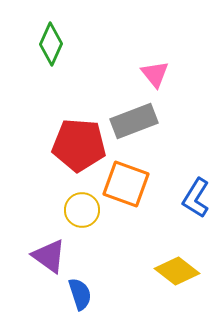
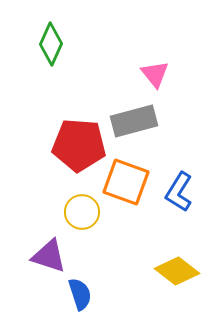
gray rectangle: rotated 6 degrees clockwise
orange square: moved 2 px up
blue L-shape: moved 17 px left, 6 px up
yellow circle: moved 2 px down
purple triangle: rotated 18 degrees counterclockwise
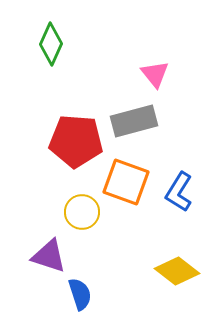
red pentagon: moved 3 px left, 4 px up
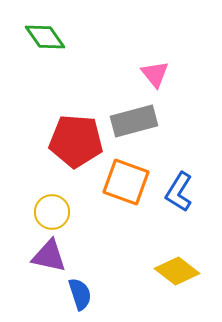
green diamond: moved 6 px left, 7 px up; rotated 60 degrees counterclockwise
yellow circle: moved 30 px left
purple triangle: rotated 6 degrees counterclockwise
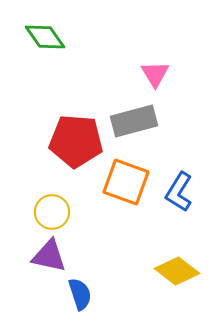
pink triangle: rotated 8 degrees clockwise
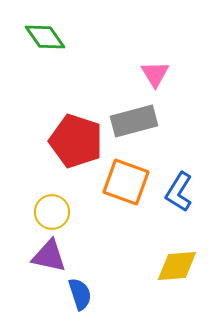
red pentagon: rotated 14 degrees clockwise
yellow diamond: moved 5 px up; rotated 42 degrees counterclockwise
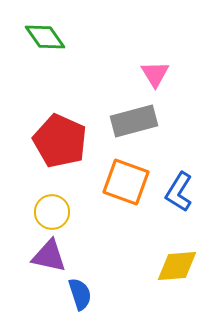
red pentagon: moved 16 px left; rotated 6 degrees clockwise
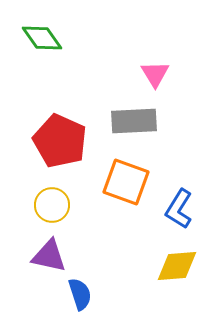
green diamond: moved 3 px left, 1 px down
gray rectangle: rotated 12 degrees clockwise
blue L-shape: moved 17 px down
yellow circle: moved 7 px up
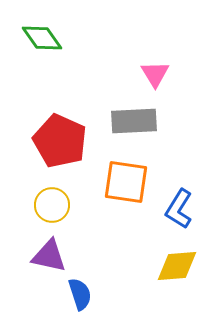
orange square: rotated 12 degrees counterclockwise
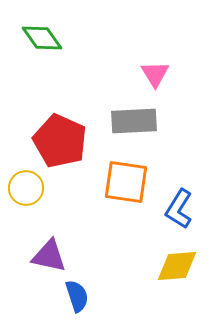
yellow circle: moved 26 px left, 17 px up
blue semicircle: moved 3 px left, 2 px down
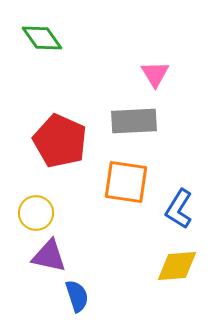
yellow circle: moved 10 px right, 25 px down
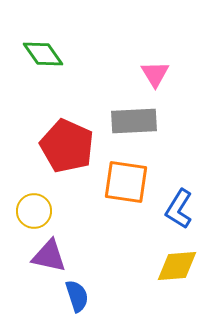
green diamond: moved 1 px right, 16 px down
red pentagon: moved 7 px right, 5 px down
yellow circle: moved 2 px left, 2 px up
